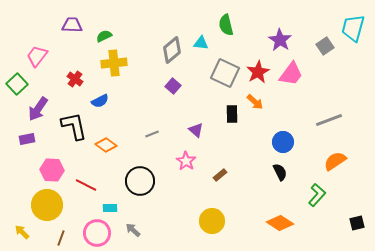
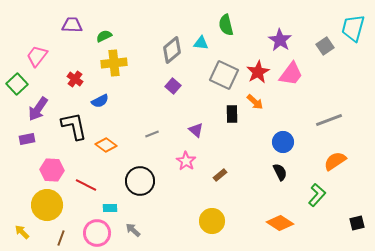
gray square at (225, 73): moved 1 px left, 2 px down
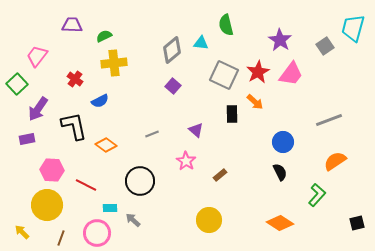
yellow circle at (212, 221): moved 3 px left, 1 px up
gray arrow at (133, 230): moved 10 px up
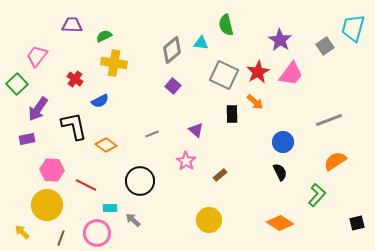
yellow cross at (114, 63): rotated 15 degrees clockwise
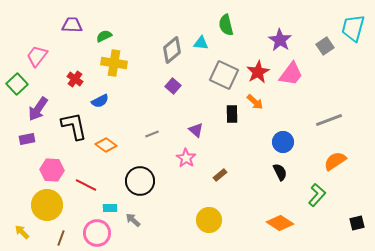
pink star at (186, 161): moved 3 px up
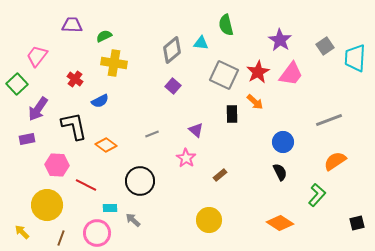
cyan trapezoid at (353, 28): moved 2 px right, 30 px down; rotated 12 degrees counterclockwise
pink hexagon at (52, 170): moved 5 px right, 5 px up
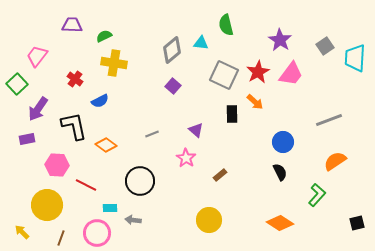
gray arrow at (133, 220): rotated 35 degrees counterclockwise
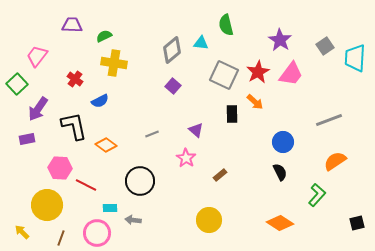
pink hexagon at (57, 165): moved 3 px right, 3 px down
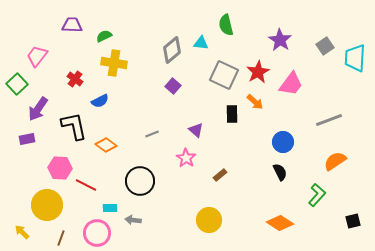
pink trapezoid at (291, 74): moved 10 px down
black square at (357, 223): moved 4 px left, 2 px up
